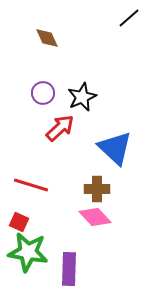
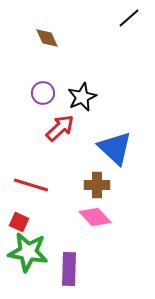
brown cross: moved 4 px up
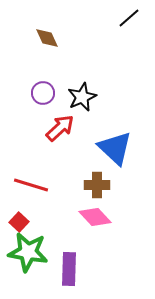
red square: rotated 18 degrees clockwise
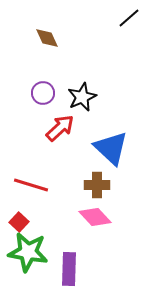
blue triangle: moved 4 px left
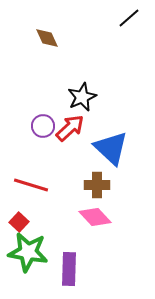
purple circle: moved 33 px down
red arrow: moved 10 px right
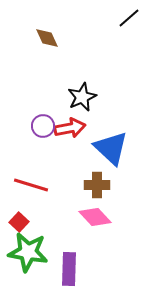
red arrow: rotated 32 degrees clockwise
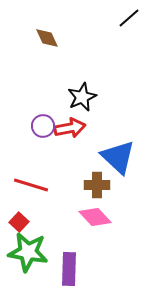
blue triangle: moved 7 px right, 9 px down
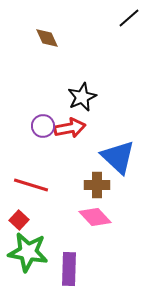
red square: moved 2 px up
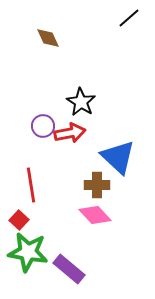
brown diamond: moved 1 px right
black star: moved 1 px left, 5 px down; rotated 16 degrees counterclockwise
red arrow: moved 5 px down
red line: rotated 64 degrees clockwise
pink diamond: moved 2 px up
purple rectangle: rotated 52 degrees counterclockwise
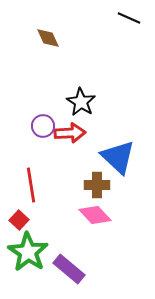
black line: rotated 65 degrees clockwise
red arrow: rotated 8 degrees clockwise
green star: rotated 24 degrees clockwise
